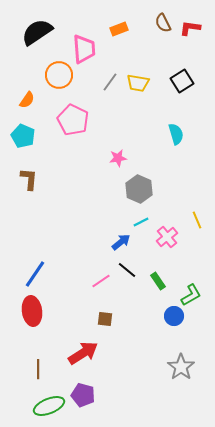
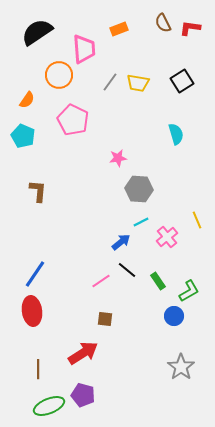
brown L-shape: moved 9 px right, 12 px down
gray hexagon: rotated 20 degrees counterclockwise
green L-shape: moved 2 px left, 4 px up
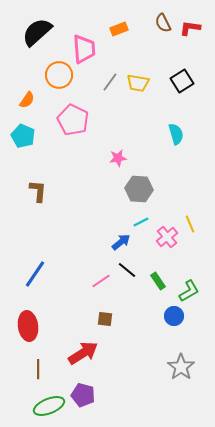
black semicircle: rotated 8 degrees counterclockwise
yellow line: moved 7 px left, 4 px down
red ellipse: moved 4 px left, 15 px down
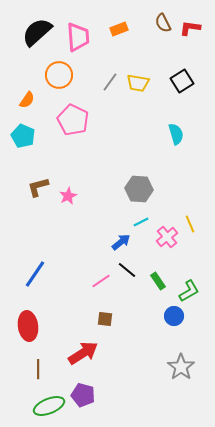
pink trapezoid: moved 6 px left, 12 px up
pink star: moved 50 px left, 38 px down; rotated 18 degrees counterclockwise
brown L-shape: moved 4 px up; rotated 110 degrees counterclockwise
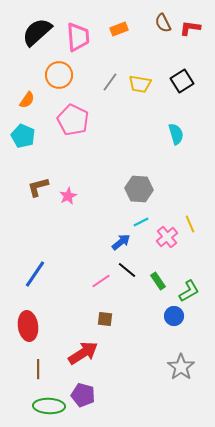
yellow trapezoid: moved 2 px right, 1 px down
green ellipse: rotated 24 degrees clockwise
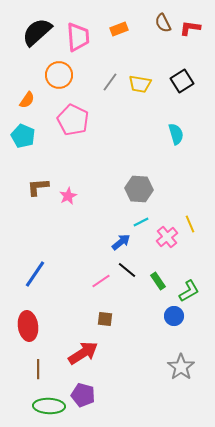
brown L-shape: rotated 10 degrees clockwise
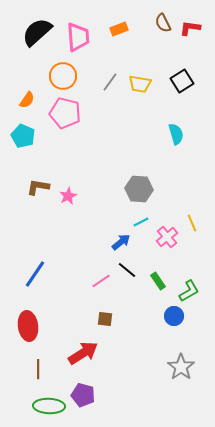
orange circle: moved 4 px right, 1 px down
pink pentagon: moved 8 px left, 7 px up; rotated 12 degrees counterclockwise
brown L-shape: rotated 15 degrees clockwise
yellow line: moved 2 px right, 1 px up
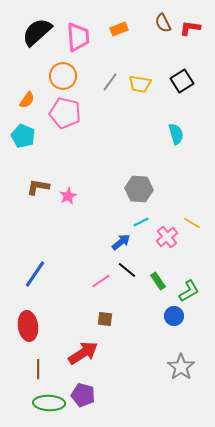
yellow line: rotated 36 degrees counterclockwise
green ellipse: moved 3 px up
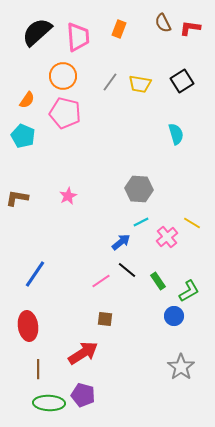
orange rectangle: rotated 48 degrees counterclockwise
brown L-shape: moved 21 px left, 11 px down
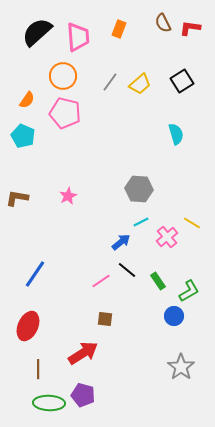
yellow trapezoid: rotated 50 degrees counterclockwise
red ellipse: rotated 32 degrees clockwise
